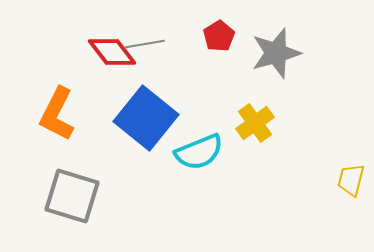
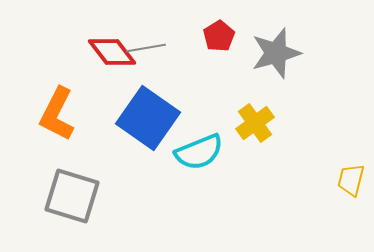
gray line: moved 1 px right, 4 px down
blue square: moved 2 px right; rotated 4 degrees counterclockwise
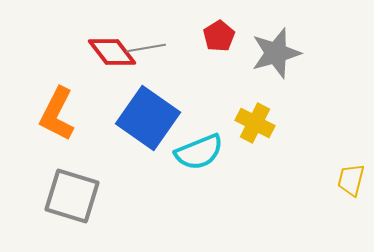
yellow cross: rotated 27 degrees counterclockwise
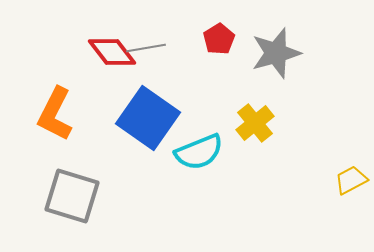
red pentagon: moved 3 px down
orange L-shape: moved 2 px left
yellow cross: rotated 24 degrees clockwise
yellow trapezoid: rotated 48 degrees clockwise
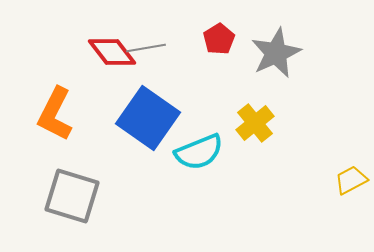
gray star: rotated 9 degrees counterclockwise
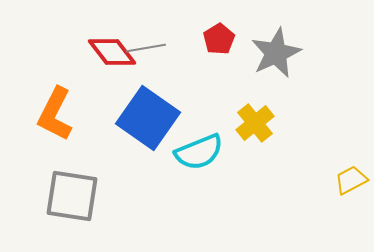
gray square: rotated 8 degrees counterclockwise
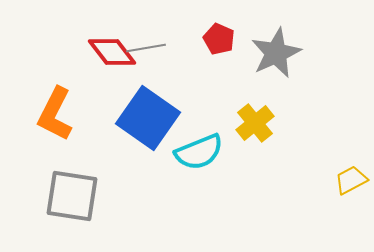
red pentagon: rotated 16 degrees counterclockwise
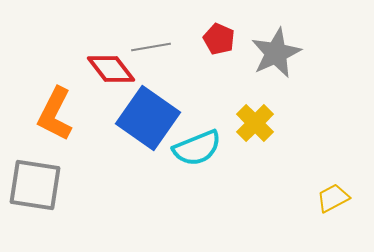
gray line: moved 5 px right, 1 px up
red diamond: moved 1 px left, 17 px down
yellow cross: rotated 6 degrees counterclockwise
cyan semicircle: moved 2 px left, 4 px up
yellow trapezoid: moved 18 px left, 18 px down
gray square: moved 37 px left, 11 px up
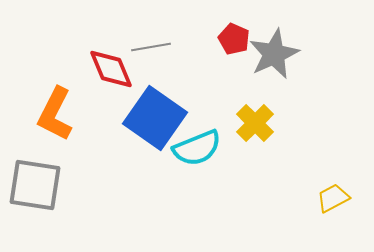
red pentagon: moved 15 px right
gray star: moved 2 px left, 1 px down
red diamond: rotated 15 degrees clockwise
blue square: moved 7 px right
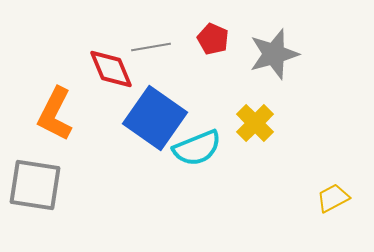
red pentagon: moved 21 px left
gray star: rotated 9 degrees clockwise
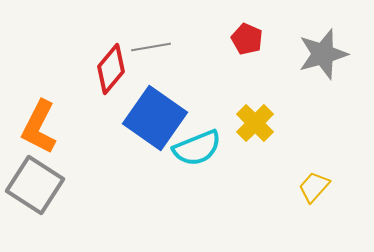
red pentagon: moved 34 px right
gray star: moved 49 px right
red diamond: rotated 63 degrees clockwise
orange L-shape: moved 16 px left, 13 px down
gray square: rotated 24 degrees clockwise
yellow trapezoid: moved 19 px left, 11 px up; rotated 20 degrees counterclockwise
